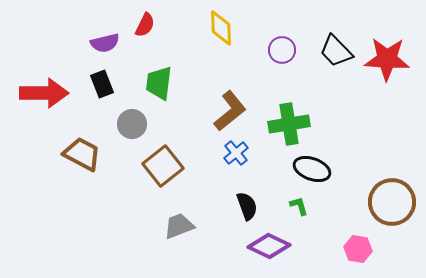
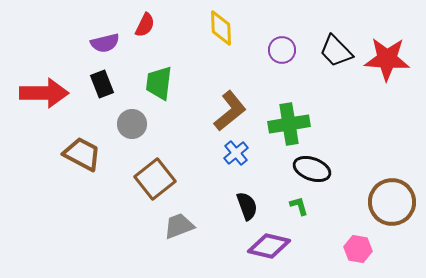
brown square: moved 8 px left, 13 px down
purple diamond: rotated 12 degrees counterclockwise
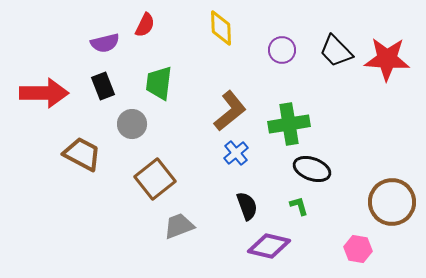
black rectangle: moved 1 px right, 2 px down
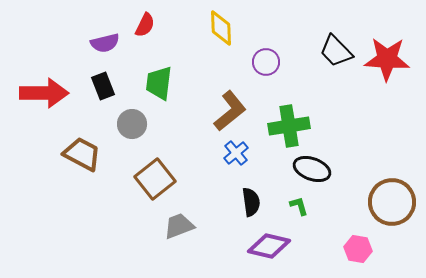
purple circle: moved 16 px left, 12 px down
green cross: moved 2 px down
black semicircle: moved 4 px right, 4 px up; rotated 12 degrees clockwise
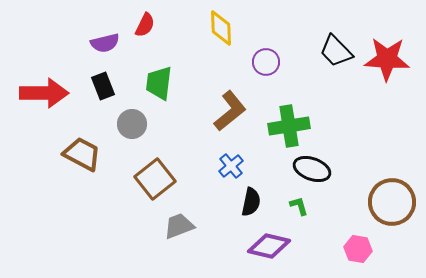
blue cross: moved 5 px left, 13 px down
black semicircle: rotated 20 degrees clockwise
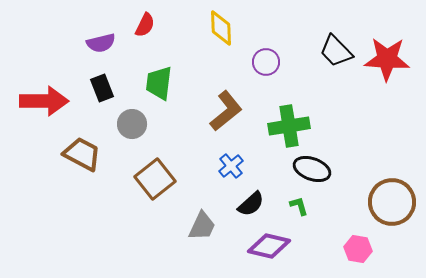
purple semicircle: moved 4 px left
black rectangle: moved 1 px left, 2 px down
red arrow: moved 8 px down
brown L-shape: moved 4 px left
black semicircle: moved 2 px down; rotated 36 degrees clockwise
gray trapezoid: moved 23 px right; rotated 136 degrees clockwise
